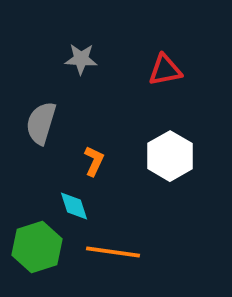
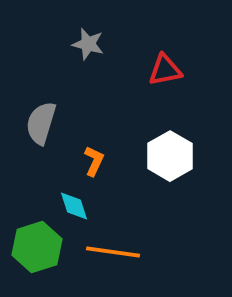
gray star: moved 7 px right, 15 px up; rotated 12 degrees clockwise
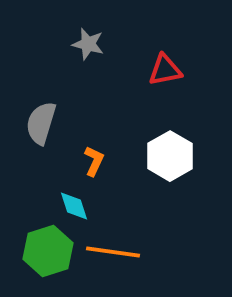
green hexagon: moved 11 px right, 4 px down
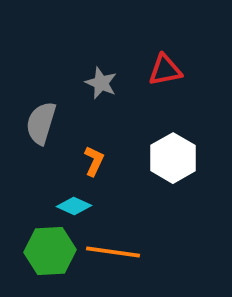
gray star: moved 13 px right, 39 px down; rotated 8 degrees clockwise
white hexagon: moved 3 px right, 2 px down
cyan diamond: rotated 48 degrees counterclockwise
green hexagon: moved 2 px right; rotated 15 degrees clockwise
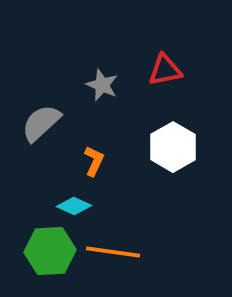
gray star: moved 1 px right, 2 px down
gray semicircle: rotated 30 degrees clockwise
white hexagon: moved 11 px up
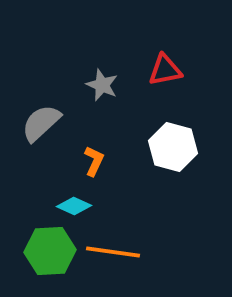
white hexagon: rotated 15 degrees counterclockwise
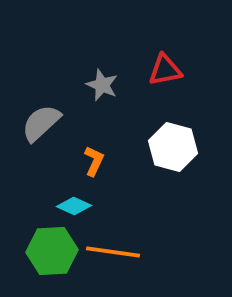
green hexagon: moved 2 px right
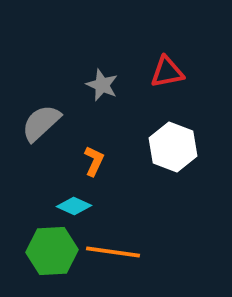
red triangle: moved 2 px right, 2 px down
white hexagon: rotated 6 degrees clockwise
